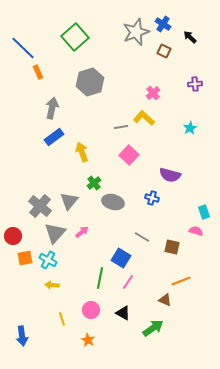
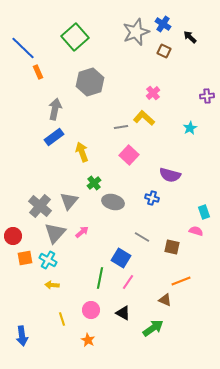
purple cross at (195, 84): moved 12 px right, 12 px down
gray arrow at (52, 108): moved 3 px right, 1 px down
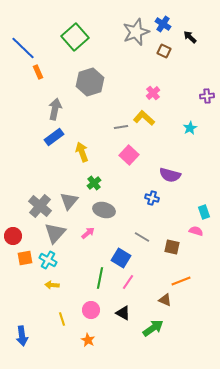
gray ellipse at (113, 202): moved 9 px left, 8 px down
pink arrow at (82, 232): moved 6 px right, 1 px down
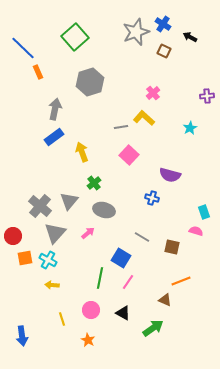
black arrow at (190, 37): rotated 16 degrees counterclockwise
